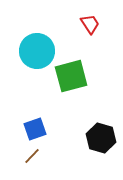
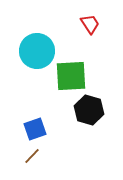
green square: rotated 12 degrees clockwise
black hexagon: moved 12 px left, 28 px up
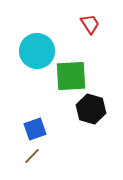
black hexagon: moved 2 px right, 1 px up
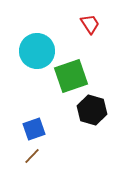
green square: rotated 16 degrees counterclockwise
black hexagon: moved 1 px right, 1 px down
blue square: moved 1 px left
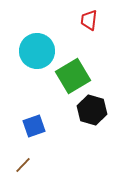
red trapezoid: moved 1 px left, 4 px up; rotated 140 degrees counterclockwise
green square: moved 2 px right; rotated 12 degrees counterclockwise
blue square: moved 3 px up
brown line: moved 9 px left, 9 px down
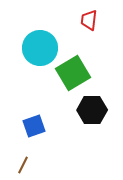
cyan circle: moved 3 px right, 3 px up
green square: moved 3 px up
black hexagon: rotated 16 degrees counterclockwise
brown line: rotated 18 degrees counterclockwise
